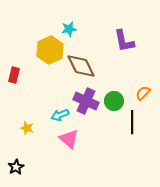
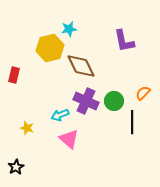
yellow hexagon: moved 2 px up; rotated 12 degrees clockwise
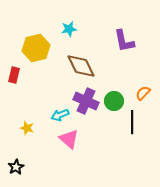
yellow hexagon: moved 14 px left
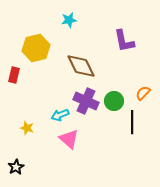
cyan star: moved 9 px up
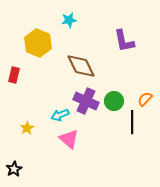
yellow hexagon: moved 2 px right, 5 px up; rotated 24 degrees counterclockwise
orange semicircle: moved 2 px right, 6 px down
yellow star: rotated 24 degrees clockwise
black star: moved 2 px left, 2 px down
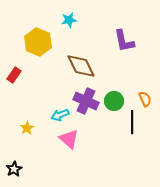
yellow hexagon: moved 1 px up
red rectangle: rotated 21 degrees clockwise
orange semicircle: rotated 112 degrees clockwise
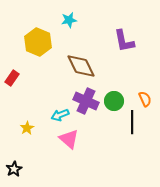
red rectangle: moved 2 px left, 3 px down
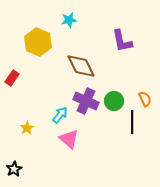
purple L-shape: moved 2 px left
cyan arrow: rotated 150 degrees clockwise
